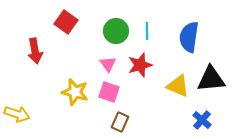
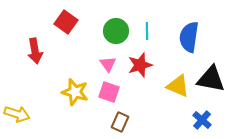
black triangle: rotated 16 degrees clockwise
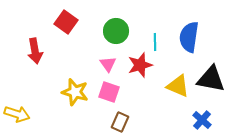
cyan line: moved 8 px right, 11 px down
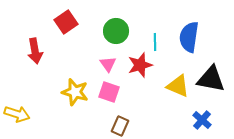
red square: rotated 20 degrees clockwise
brown rectangle: moved 4 px down
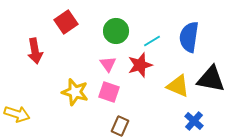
cyan line: moved 3 px left, 1 px up; rotated 60 degrees clockwise
blue cross: moved 8 px left, 1 px down
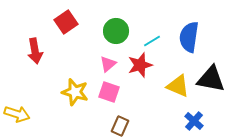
pink triangle: rotated 24 degrees clockwise
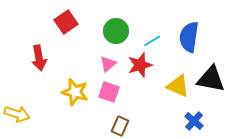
red arrow: moved 4 px right, 7 px down
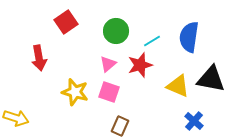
yellow arrow: moved 1 px left, 4 px down
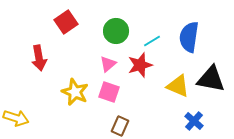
yellow star: rotated 8 degrees clockwise
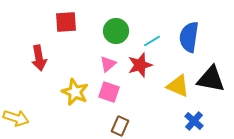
red square: rotated 30 degrees clockwise
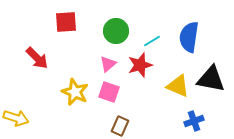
red arrow: moved 2 px left; rotated 35 degrees counterclockwise
blue cross: rotated 30 degrees clockwise
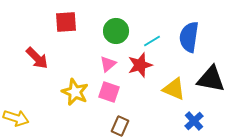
yellow triangle: moved 4 px left, 3 px down
blue cross: rotated 24 degrees counterclockwise
